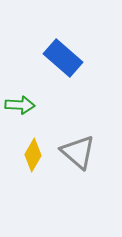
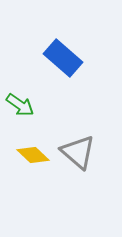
green arrow: rotated 32 degrees clockwise
yellow diamond: rotated 76 degrees counterclockwise
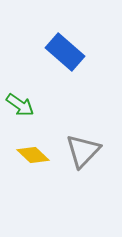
blue rectangle: moved 2 px right, 6 px up
gray triangle: moved 5 px right, 1 px up; rotated 33 degrees clockwise
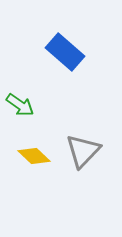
yellow diamond: moved 1 px right, 1 px down
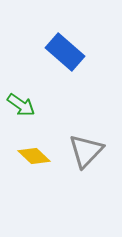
green arrow: moved 1 px right
gray triangle: moved 3 px right
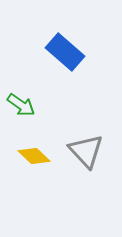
gray triangle: rotated 27 degrees counterclockwise
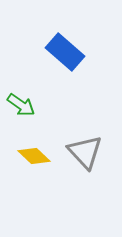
gray triangle: moved 1 px left, 1 px down
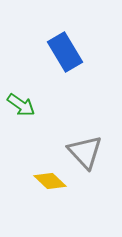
blue rectangle: rotated 18 degrees clockwise
yellow diamond: moved 16 px right, 25 px down
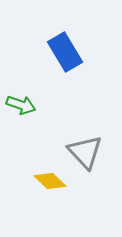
green arrow: rotated 16 degrees counterclockwise
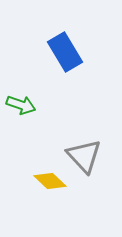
gray triangle: moved 1 px left, 4 px down
